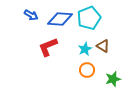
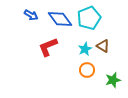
blue diamond: rotated 50 degrees clockwise
green star: moved 1 px down
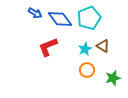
blue arrow: moved 4 px right, 2 px up
green star: moved 2 px up
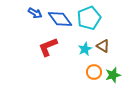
orange circle: moved 7 px right, 2 px down
green star: moved 3 px up
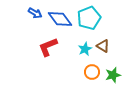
orange circle: moved 2 px left
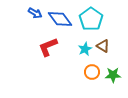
cyan pentagon: moved 2 px right, 1 px down; rotated 15 degrees counterclockwise
green star: rotated 14 degrees clockwise
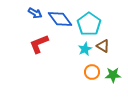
cyan pentagon: moved 2 px left, 5 px down
red L-shape: moved 9 px left, 3 px up
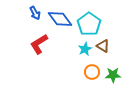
blue arrow: rotated 32 degrees clockwise
red L-shape: rotated 10 degrees counterclockwise
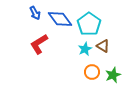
green star: rotated 21 degrees counterclockwise
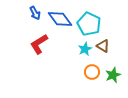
cyan pentagon: rotated 10 degrees counterclockwise
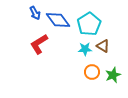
blue diamond: moved 2 px left, 1 px down
cyan pentagon: rotated 15 degrees clockwise
cyan star: rotated 24 degrees clockwise
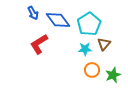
blue arrow: moved 2 px left
brown triangle: moved 1 px right, 2 px up; rotated 40 degrees clockwise
orange circle: moved 2 px up
